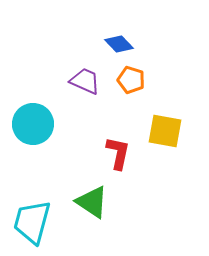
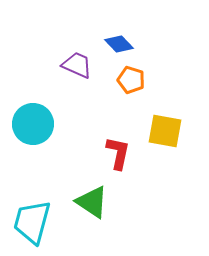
purple trapezoid: moved 8 px left, 16 px up
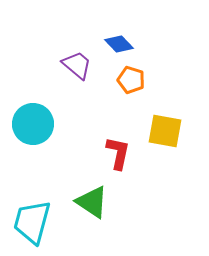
purple trapezoid: rotated 16 degrees clockwise
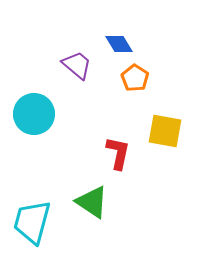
blue diamond: rotated 12 degrees clockwise
orange pentagon: moved 4 px right, 2 px up; rotated 16 degrees clockwise
cyan circle: moved 1 px right, 10 px up
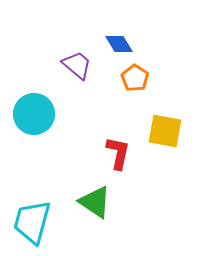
green triangle: moved 3 px right
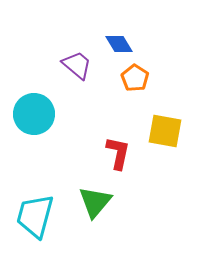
green triangle: rotated 36 degrees clockwise
cyan trapezoid: moved 3 px right, 6 px up
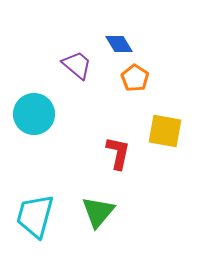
green triangle: moved 3 px right, 10 px down
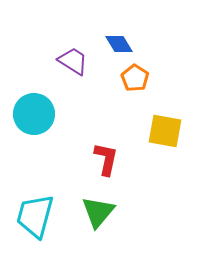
purple trapezoid: moved 4 px left, 4 px up; rotated 8 degrees counterclockwise
red L-shape: moved 12 px left, 6 px down
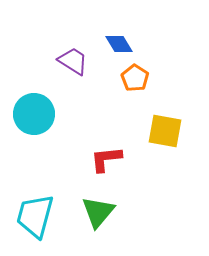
red L-shape: rotated 108 degrees counterclockwise
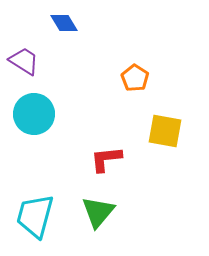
blue diamond: moved 55 px left, 21 px up
purple trapezoid: moved 49 px left
